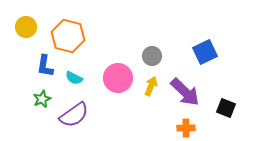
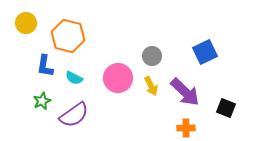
yellow circle: moved 4 px up
yellow arrow: rotated 132 degrees clockwise
green star: moved 2 px down
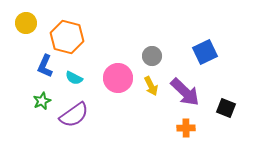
orange hexagon: moved 1 px left, 1 px down
blue L-shape: rotated 15 degrees clockwise
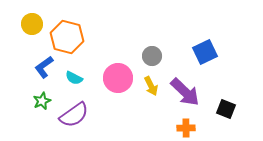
yellow circle: moved 6 px right, 1 px down
blue L-shape: moved 1 px left, 1 px down; rotated 30 degrees clockwise
black square: moved 1 px down
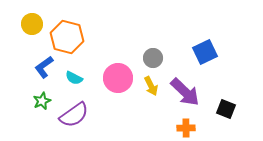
gray circle: moved 1 px right, 2 px down
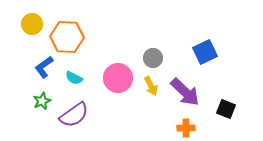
orange hexagon: rotated 12 degrees counterclockwise
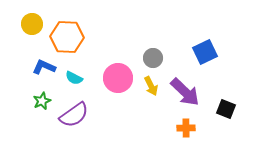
blue L-shape: rotated 60 degrees clockwise
